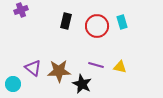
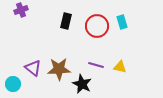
brown star: moved 2 px up
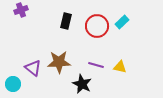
cyan rectangle: rotated 64 degrees clockwise
brown star: moved 7 px up
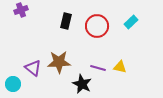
cyan rectangle: moved 9 px right
purple line: moved 2 px right, 3 px down
